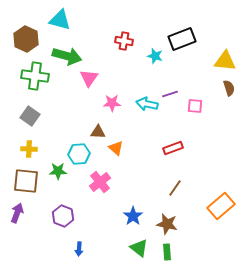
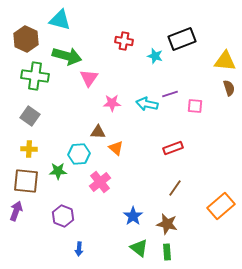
purple arrow: moved 1 px left, 2 px up
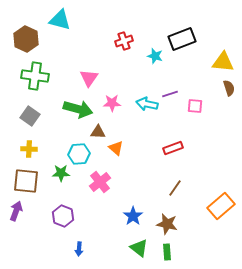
red cross: rotated 30 degrees counterclockwise
green arrow: moved 11 px right, 53 px down
yellow triangle: moved 2 px left, 1 px down
green star: moved 3 px right, 2 px down
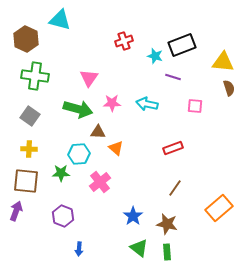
black rectangle: moved 6 px down
purple line: moved 3 px right, 17 px up; rotated 35 degrees clockwise
orange rectangle: moved 2 px left, 2 px down
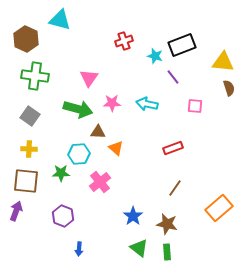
purple line: rotated 35 degrees clockwise
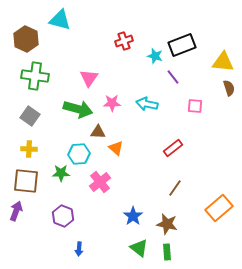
red rectangle: rotated 18 degrees counterclockwise
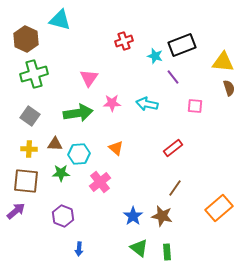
green cross: moved 1 px left, 2 px up; rotated 24 degrees counterclockwise
green arrow: moved 4 px down; rotated 24 degrees counterclockwise
brown triangle: moved 43 px left, 12 px down
purple arrow: rotated 30 degrees clockwise
brown star: moved 5 px left, 8 px up
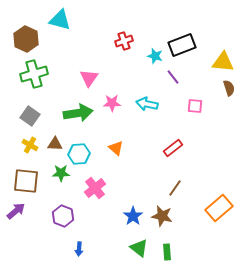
yellow cross: moved 1 px right, 4 px up; rotated 28 degrees clockwise
pink cross: moved 5 px left, 6 px down
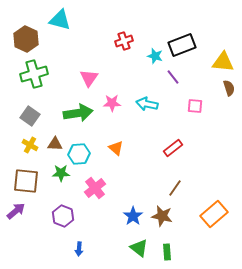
orange rectangle: moved 5 px left, 6 px down
